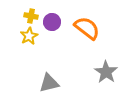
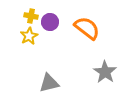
purple circle: moved 2 px left
gray star: moved 1 px left
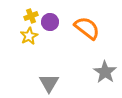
yellow cross: rotated 32 degrees counterclockwise
gray triangle: rotated 45 degrees counterclockwise
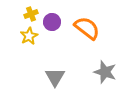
yellow cross: moved 2 px up
purple circle: moved 2 px right
gray star: rotated 15 degrees counterclockwise
gray triangle: moved 6 px right, 6 px up
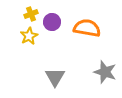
orange semicircle: rotated 28 degrees counterclockwise
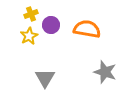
purple circle: moved 1 px left, 3 px down
orange semicircle: moved 1 px down
gray triangle: moved 10 px left, 1 px down
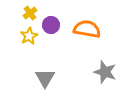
yellow cross: moved 1 px left, 1 px up; rotated 16 degrees counterclockwise
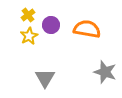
yellow cross: moved 2 px left, 2 px down
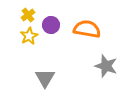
gray star: moved 1 px right, 6 px up
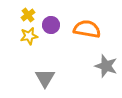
yellow star: rotated 18 degrees clockwise
